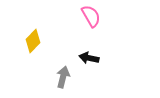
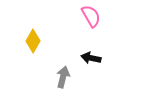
yellow diamond: rotated 15 degrees counterclockwise
black arrow: moved 2 px right
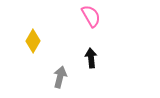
black arrow: rotated 72 degrees clockwise
gray arrow: moved 3 px left
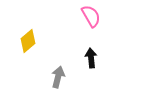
yellow diamond: moved 5 px left; rotated 20 degrees clockwise
gray arrow: moved 2 px left
